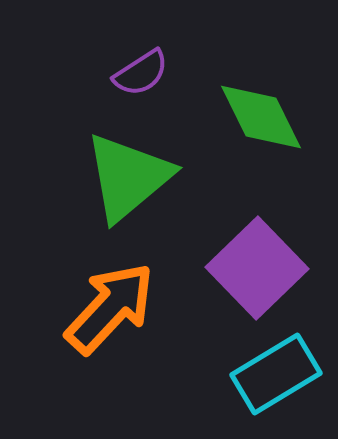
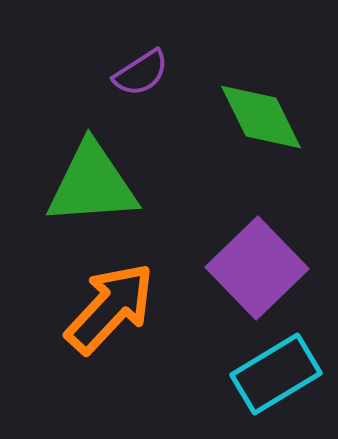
green triangle: moved 36 px left, 7 px down; rotated 36 degrees clockwise
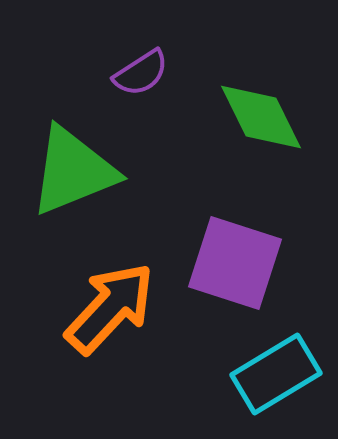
green triangle: moved 19 px left, 13 px up; rotated 18 degrees counterclockwise
purple square: moved 22 px left, 5 px up; rotated 28 degrees counterclockwise
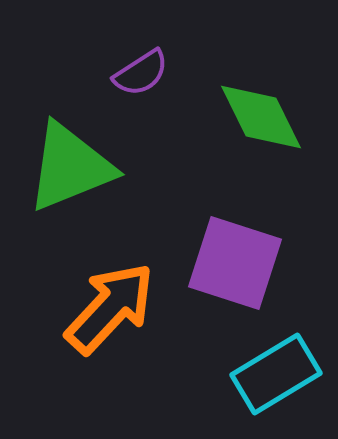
green triangle: moved 3 px left, 4 px up
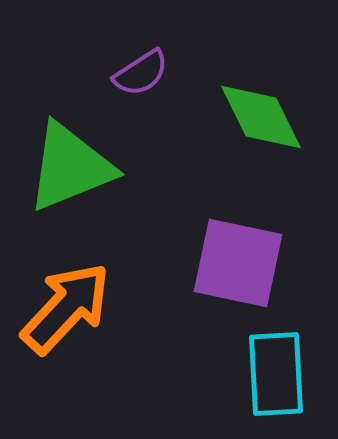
purple square: moved 3 px right; rotated 6 degrees counterclockwise
orange arrow: moved 44 px left
cyan rectangle: rotated 62 degrees counterclockwise
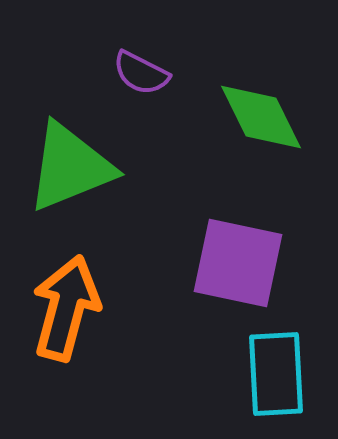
purple semicircle: rotated 60 degrees clockwise
orange arrow: rotated 28 degrees counterclockwise
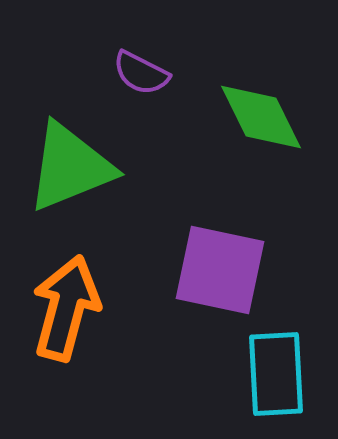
purple square: moved 18 px left, 7 px down
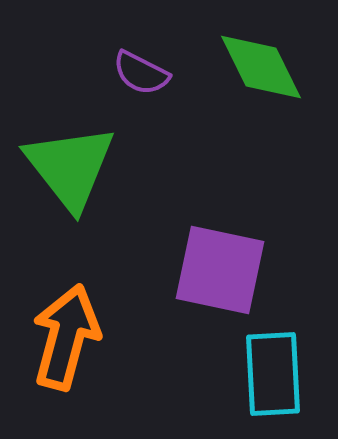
green diamond: moved 50 px up
green triangle: rotated 46 degrees counterclockwise
orange arrow: moved 29 px down
cyan rectangle: moved 3 px left
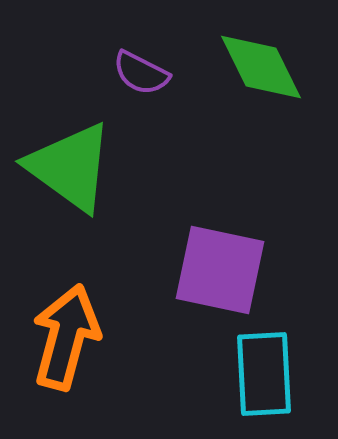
green triangle: rotated 16 degrees counterclockwise
cyan rectangle: moved 9 px left
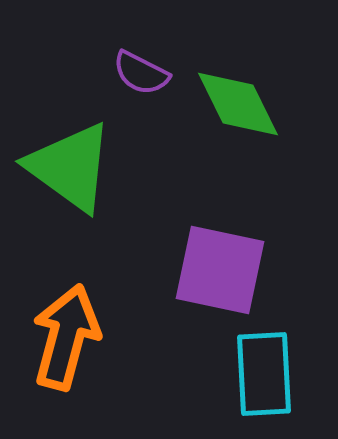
green diamond: moved 23 px left, 37 px down
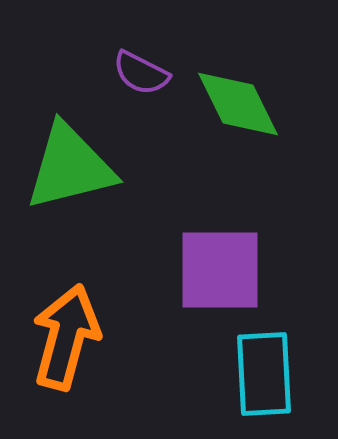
green triangle: rotated 50 degrees counterclockwise
purple square: rotated 12 degrees counterclockwise
